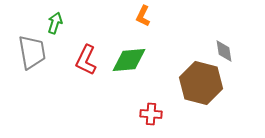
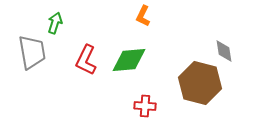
brown hexagon: moved 1 px left
red cross: moved 6 px left, 8 px up
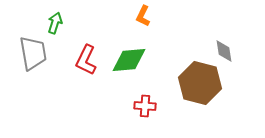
gray trapezoid: moved 1 px right, 1 px down
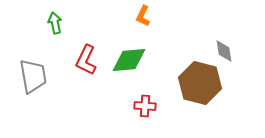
green arrow: rotated 30 degrees counterclockwise
gray trapezoid: moved 23 px down
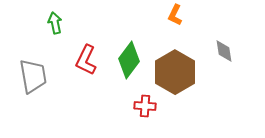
orange L-shape: moved 32 px right, 1 px up
green diamond: rotated 48 degrees counterclockwise
brown hexagon: moved 25 px left, 11 px up; rotated 15 degrees clockwise
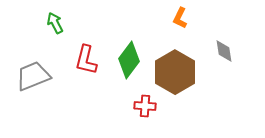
orange L-shape: moved 5 px right, 3 px down
green arrow: rotated 15 degrees counterclockwise
red L-shape: rotated 12 degrees counterclockwise
gray trapezoid: rotated 102 degrees counterclockwise
